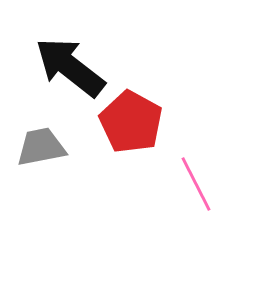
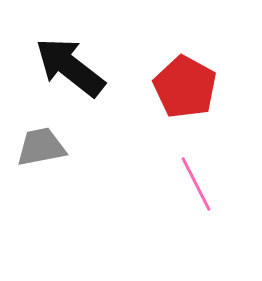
red pentagon: moved 54 px right, 35 px up
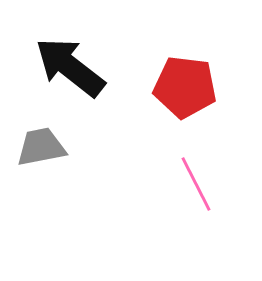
red pentagon: rotated 22 degrees counterclockwise
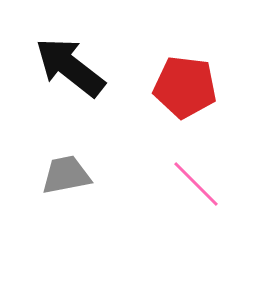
gray trapezoid: moved 25 px right, 28 px down
pink line: rotated 18 degrees counterclockwise
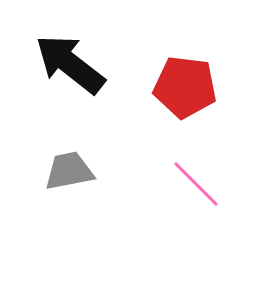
black arrow: moved 3 px up
gray trapezoid: moved 3 px right, 4 px up
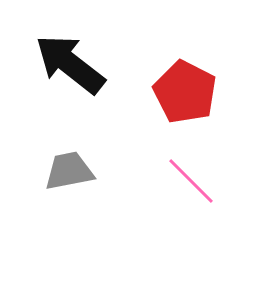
red pentagon: moved 5 px down; rotated 20 degrees clockwise
pink line: moved 5 px left, 3 px up
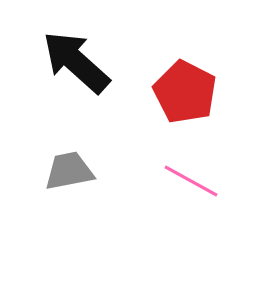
black arrow: moved 6 px right, 2 px up; rotated 4 degrees clockwise
pink line: rotated 16 degrees counterclockwise
